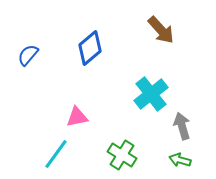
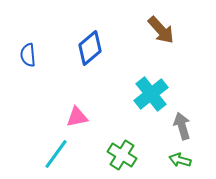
blue semicircle: rotated 45 degrees counterclockwise
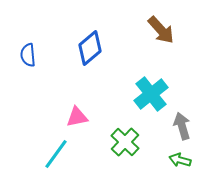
green cross: moved 3 px right, 13 px up; rotated 12 degrees clockwise
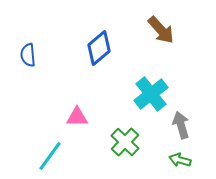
blue diamond: moved 9 px right
pink triangle: rotated 10 degrees clockwise
gray arrow: moved 1 px left, 1 px up
cyan line: moved 6 px left, 2 px down
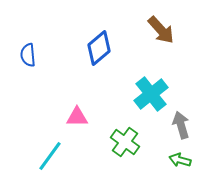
green cross: rotated 8 degrees counterclockwise
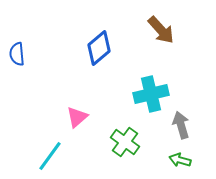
blue semicircle: moved 11 px left, 1 px up
cyan cross: rotated 24 degrees clockwise
pink triangle: rotated 40 degrees counterclockwise
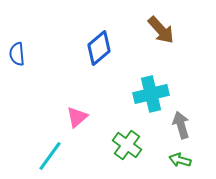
green cross: moved 2 px right, 3 px down
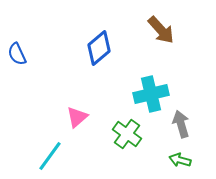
blue semicircle: rotated 20 degrees counterclockwise
gray arrow: moved 1 px up
green cross: moved 11 px up
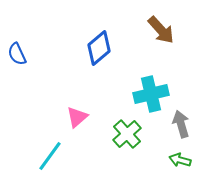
green cross: rotated 12 degrees clockwise
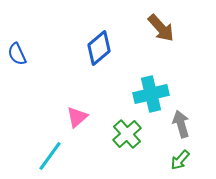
brown arrow: moved 2 px up
green arrow: rotated 65 degrees counterclockwise
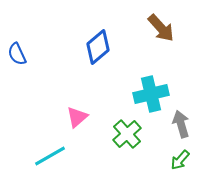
blue diamond: moved 1 px left, 1 px up
cyan line: rotated 24 degrees clockwise
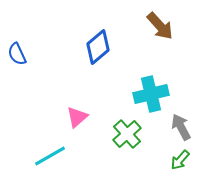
brown arrow: moved 1 px left, 2 px up
gray arrow: moved 3 px down; rotated 12 degrees counterclockwise
